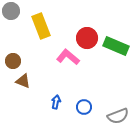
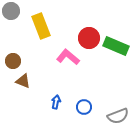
red circle: moved 2 px right
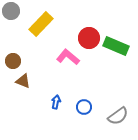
yellow rectangle: moved 2 px up; rotated 65 degrees clockwise
gray semicircle: rotated 15 degrees counterclockwise
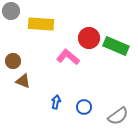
yellow rectangle: rotated 50 degrees clockwise
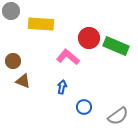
blue arrow: moved 6 px right, 15 px up
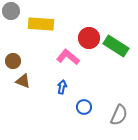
green rectangle: rotated 10 degrees clockwise
gray semicircle: moved 1 px right, 1 px up; rotated 30 degrees counterclockwise
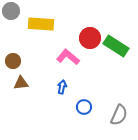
red circle: moved 1 px right
brown triangle: moved 2 px left, 2 px down; rotated 28 degrees counterclockwise
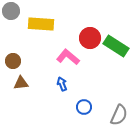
blue arrow: moved 3 px up; rotated 32 degrees counterclockwise
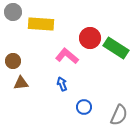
gray circle: moved 2 px right, 1 px down
green rectangle: moved 2 px down
pink L-shape: moved 1 px left, 1 px up
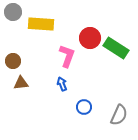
pink L-shape: rotated 70 degrees clockwise
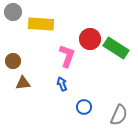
red circle: moved 1 px down
brown triangle: moved 2 px right
